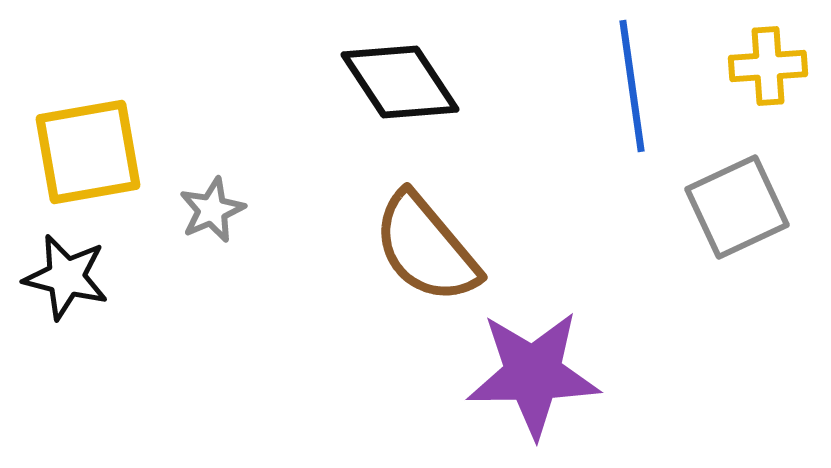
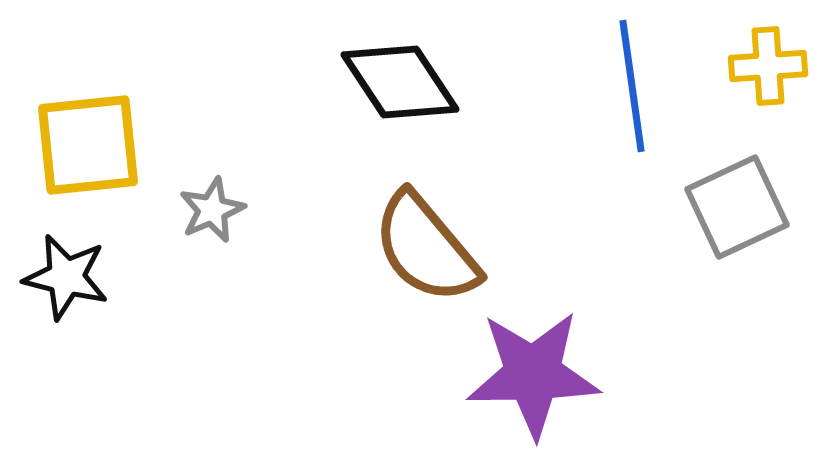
yellow square: moved 7 px up; rotated 4 degrees clockwise
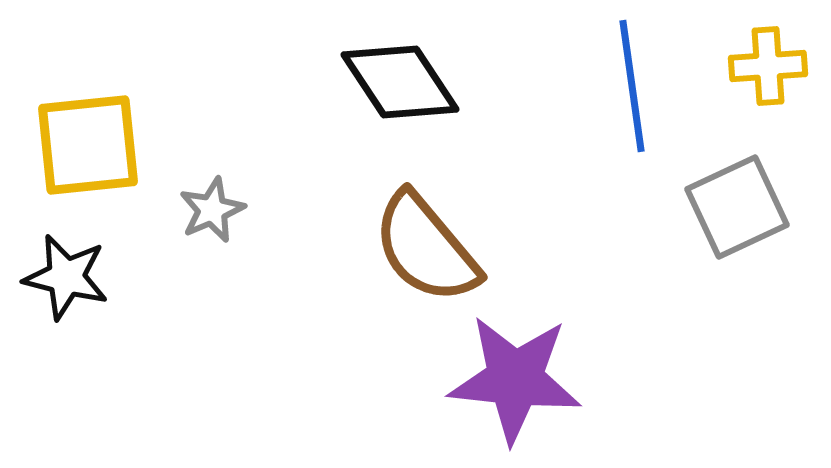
purple star: moved 18 px left, 5 px down; rotated 7 degrees clockwise
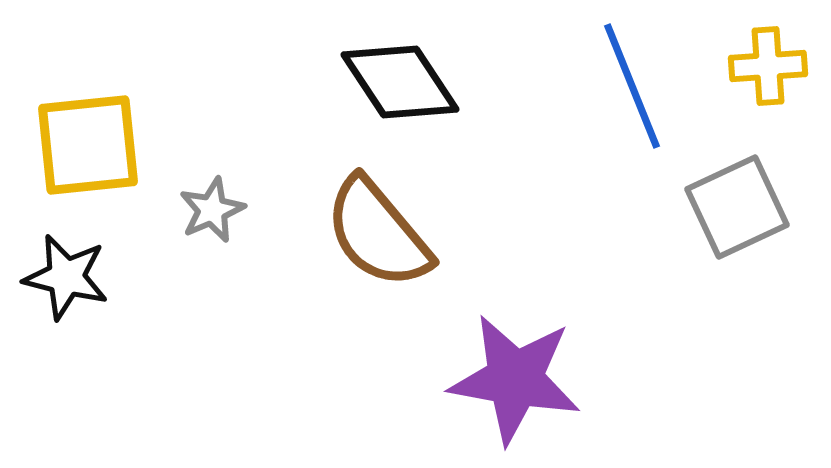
blue line: rotated 14 degrees counterclockwise
brown semicircle: moved 48 px left, 15 px up
purple star: rotated 4 degrees clockwise
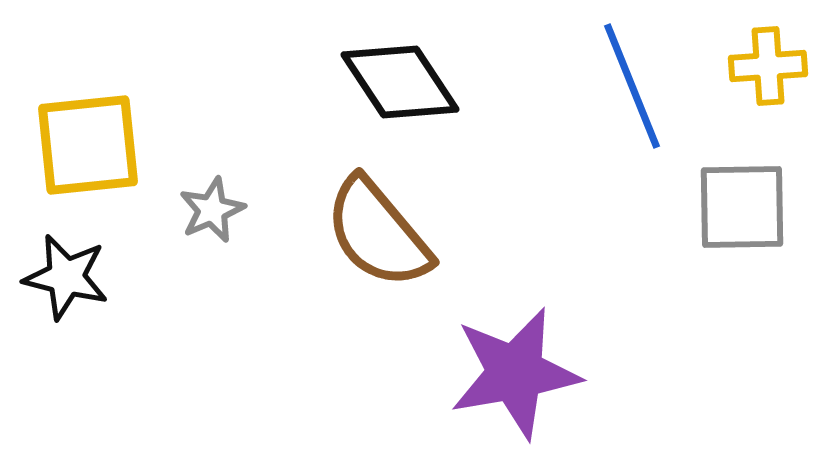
gray square: moved 5 px right; rotated 24 degrees clockwise
purple star: moved 6 px up; rotated 20 degrees counterclockwise
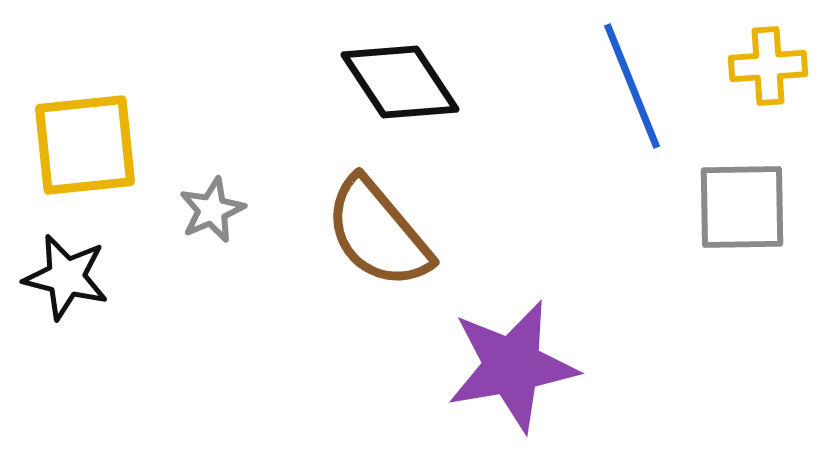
yellow square: moved 3 px left
purple star: moved 3 px left, 7 px up
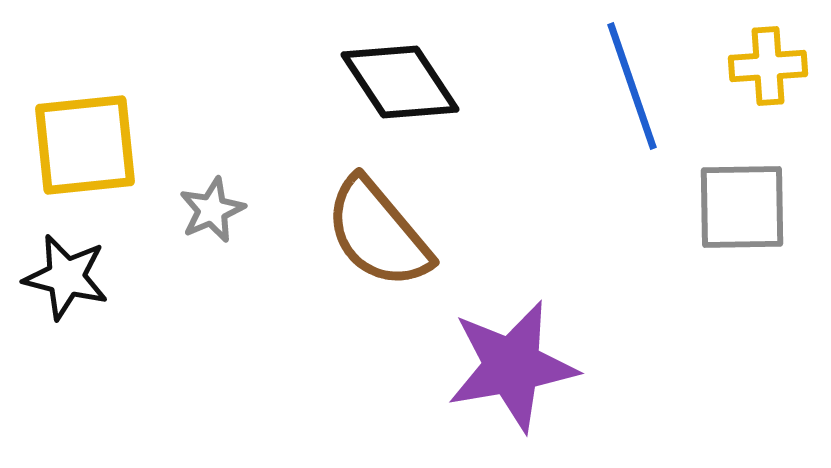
blue line: rotated 3 degrees clockwise
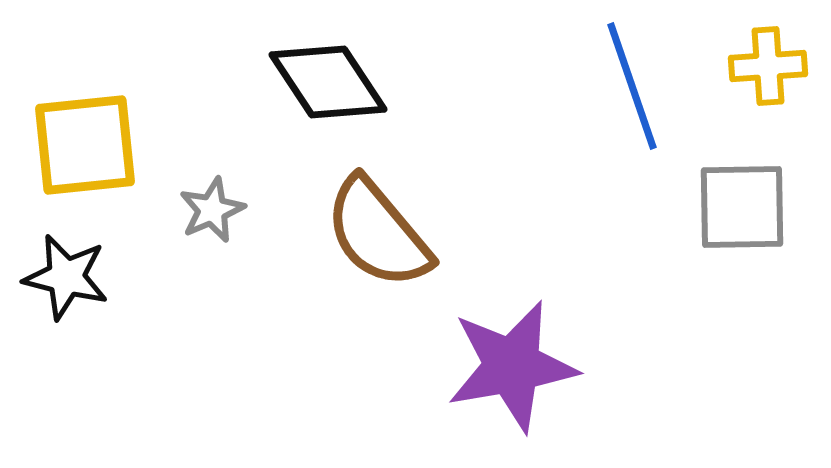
black diamond: moved 72 px left
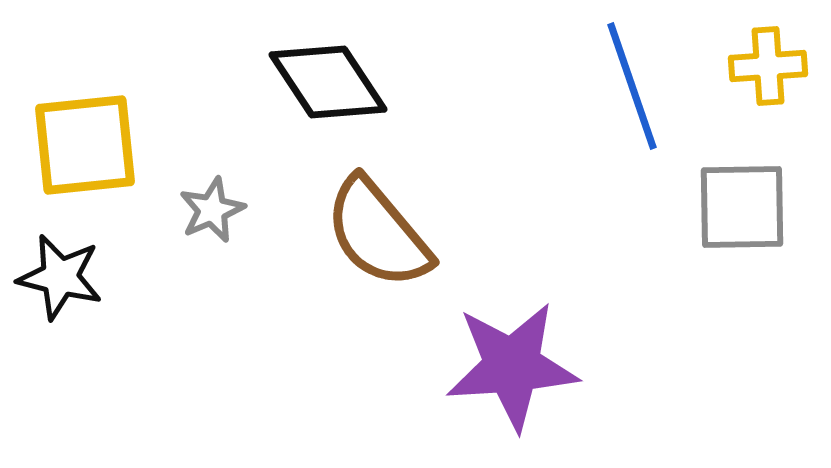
black star: moved 6 px left
purple star: rotated 6 degrees clockwise
